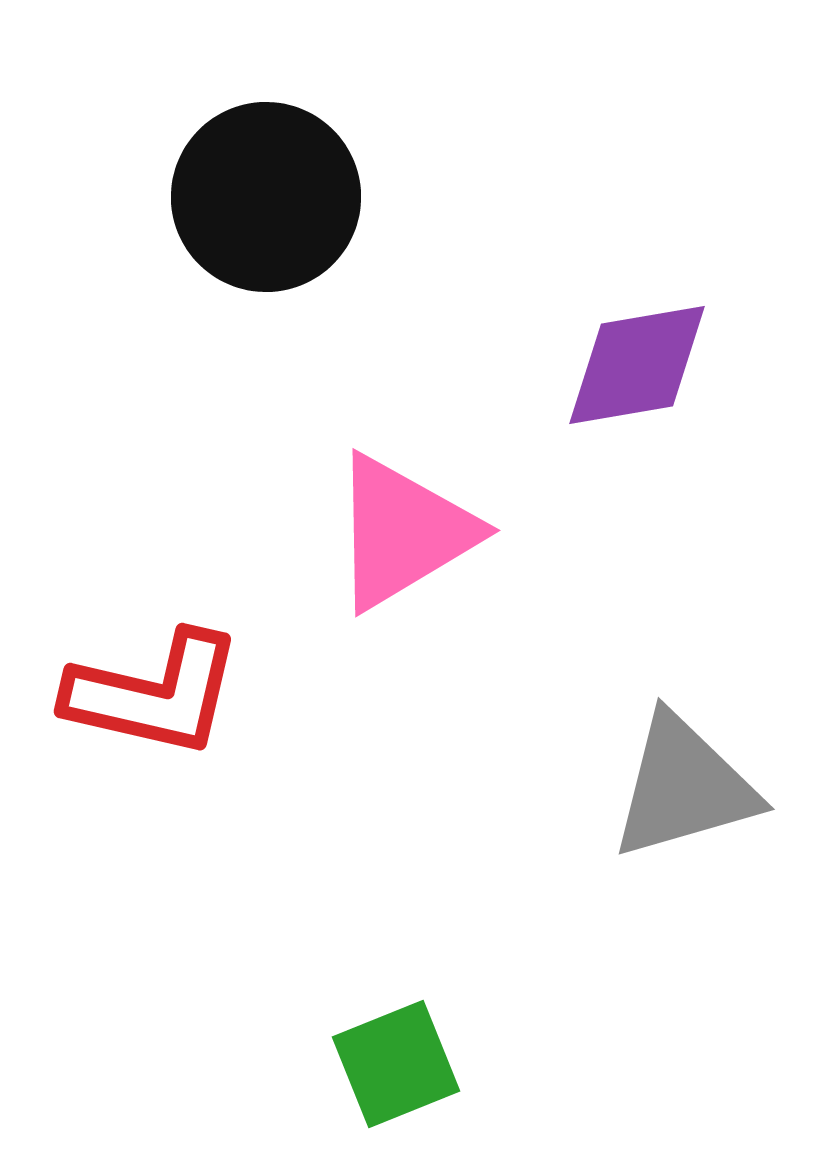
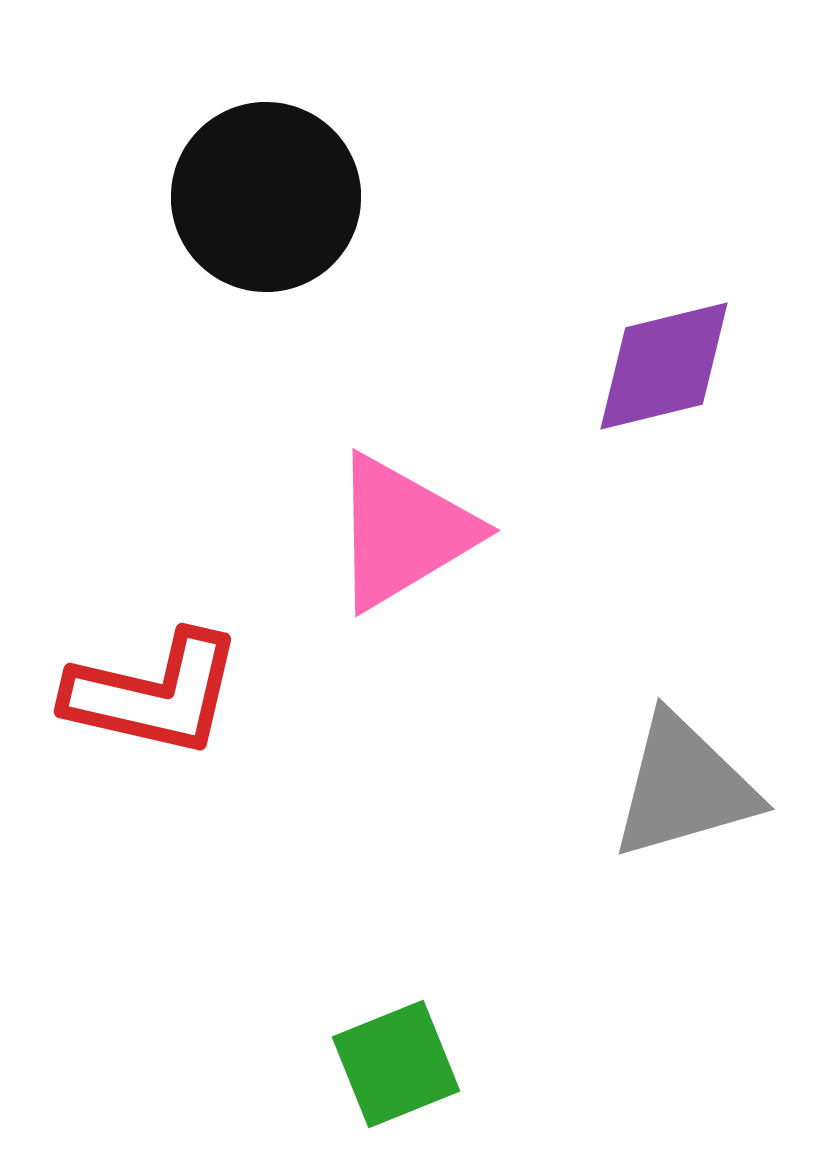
purple diamond: moved 27 px right, 1 px down; rotated 4 degrees counterclockwise
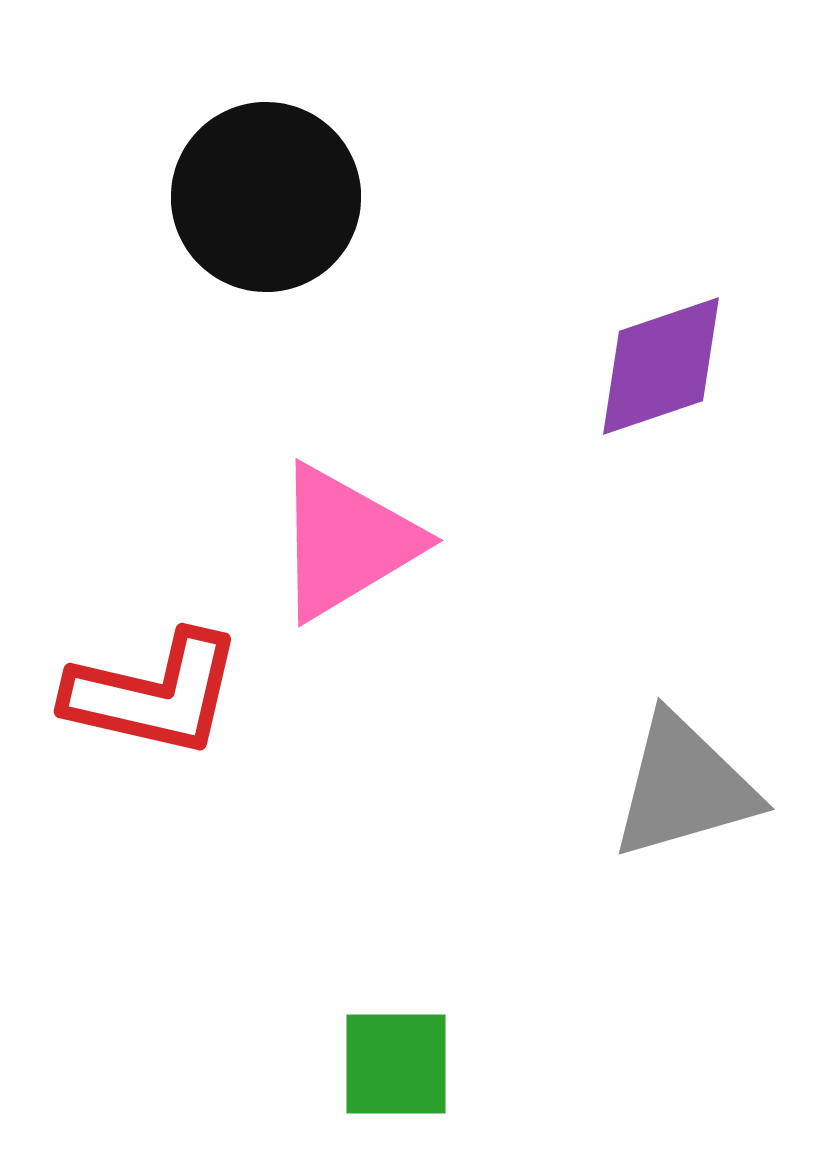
purple diamond: moved 3 px left; rotated 5 degrees counterclockwise
pink triangle: moved 57 px left, 10 px down
green square: rotated 22 degrees clockwise
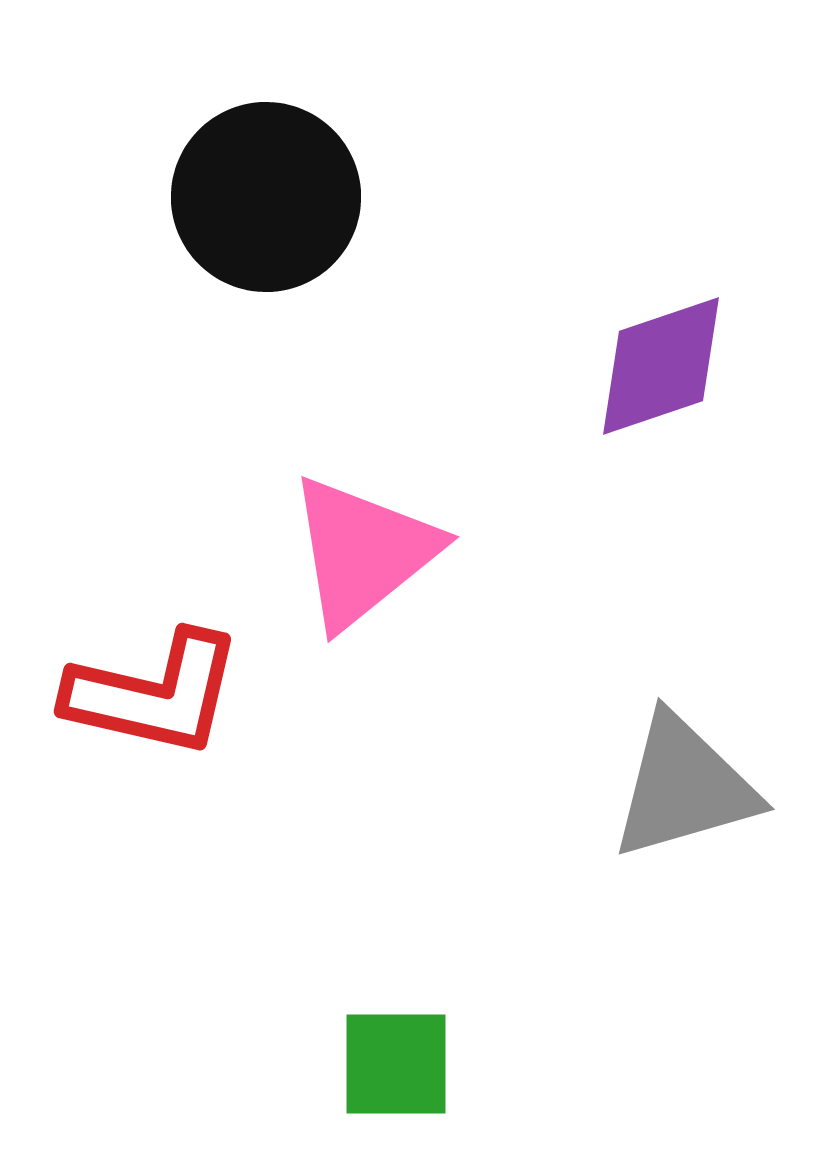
pink triangle: moved 17 px right, 10 px down; rotated 8 degrees counterclockwise
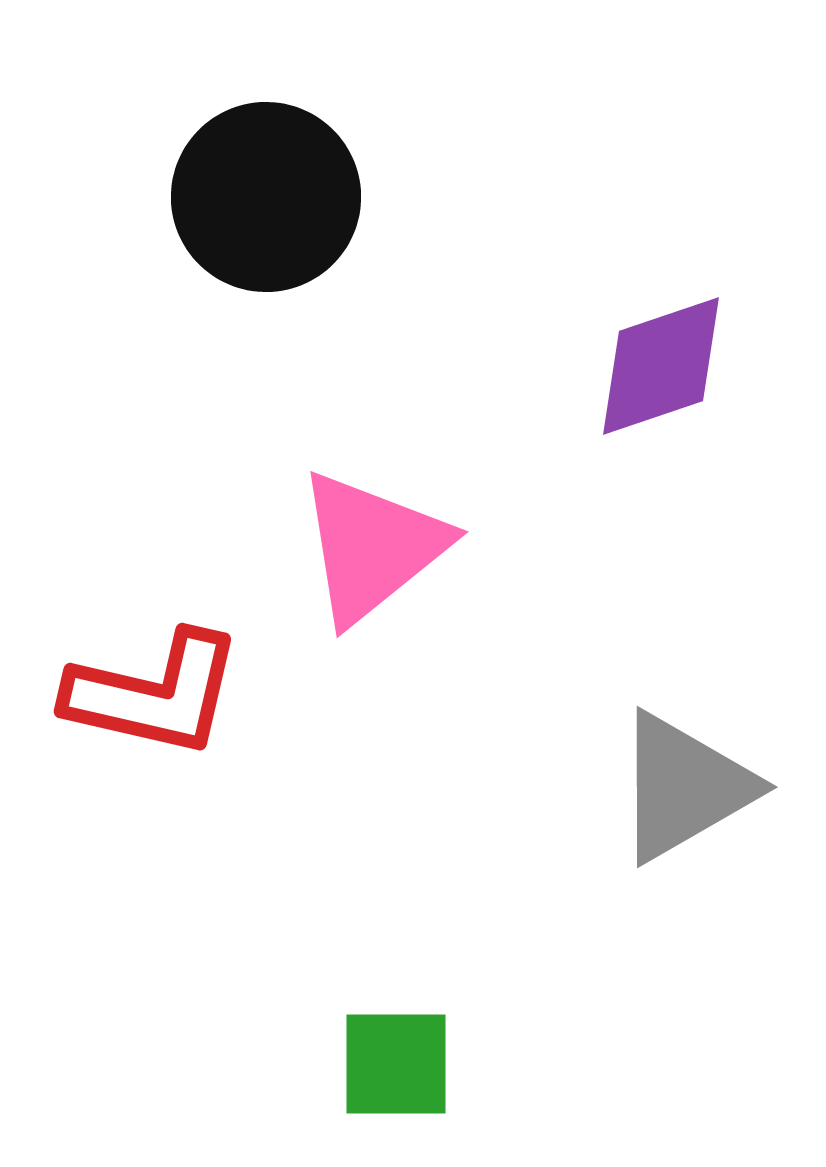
pink triangle: moved 9 px right, 5 px up
gray triangle: rotated 14 degrees counterclockwise
